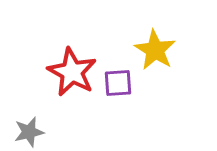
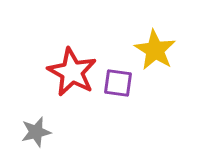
purple square: rotated 12 degrees clockwise
gray star: moved 7 px right
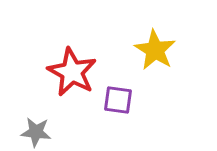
purple square: moved 17 px down
gray star: rotated 20 degrees clockwise
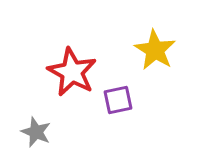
purple square: rotated 20 degrees counterclockwise
gray star: rotated 16 degrees clockwise
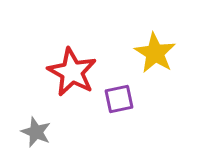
yellow star: moved 3 px down
purple square: moved 1 px right, 1 px up
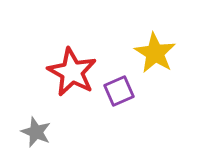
purple square: moved 8 px up; rotated 12 degrees counterclockwise
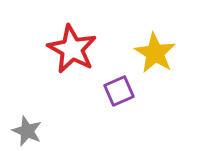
red star: moved 23 px up
gray star: moved 9 px left, 1 px up
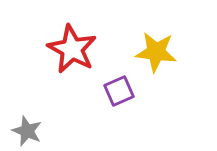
yellow star: moved 1 px right, 1 px up; rotated 24 degrees counterclockwise
